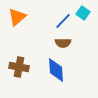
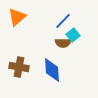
cyan square: moved 10 px left, 22 px down; rotated 16 degrees clockwise
blue diamond: moved 4 px left
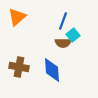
blue line: rotated 24 degrees counterclockwise
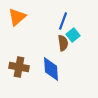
brown semicircle: rotated 98 degrees counterclockwise
blue diamond: moved 1 px left, 1 px up
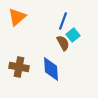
brown semicircle: rotated 21 degrees counterclockwise
